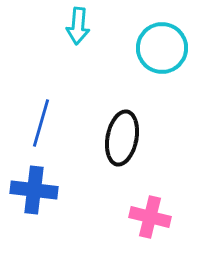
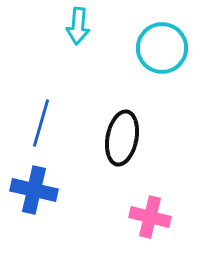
blue cross: rotated 6 degrees clockwise
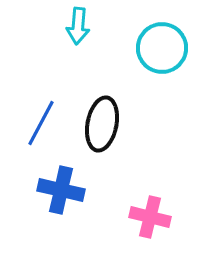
blue line: rotated 12 degrees clockwise
black ellipse: moved 20 px left, 14 px up
blue cross: moved 27 px right
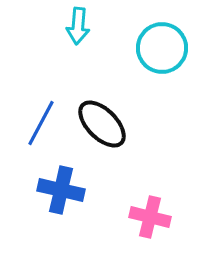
black ellipse: rotated 56 degrees counterclockwise
